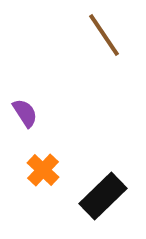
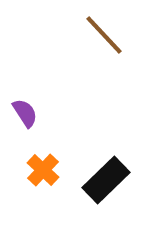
brown line: rotated 9 degrees counterclockwise
black rectangle: moved 3 px right, 16 px up
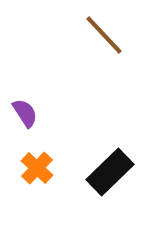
orange cross: moved 6 px left, 2 px up
black rectangle: moved 4 px right, 8 px up
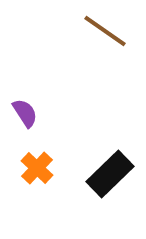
brown line: moved 1 px right, 4 px up; rotated 12 degrees counterclockwise
black rectangle: moved 2 px down
